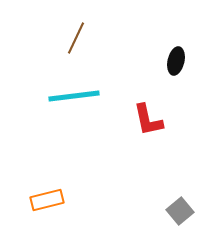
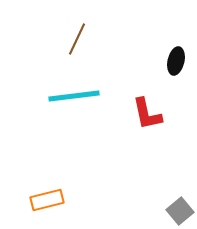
brown line: moved 1 px right, 1 px down
red L-shape: moved 1 px left, 6 px up
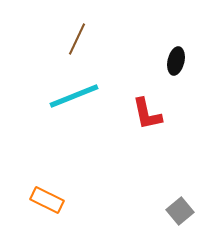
cyan line: rotated 15 degrees counterclockwise
orange rectangle: rotated 40 degrees clockwise
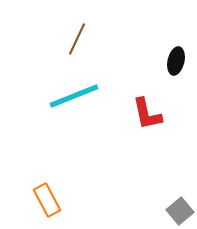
orange rectangle: rotated 36 degrees clockwise
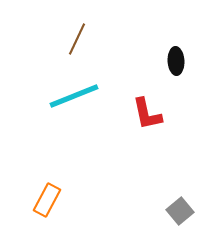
black ellipse: rotated 16 degrees counterclockwise
orange rectangle: rotated 56 degrees clockwise
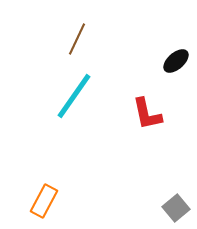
black ellipse: rotated 52 degrees clockwise
cyan line: rotated 33 degrees counterclockwise
orange rectangle: moved 3 px left, 1 px down
gray square: moved 4 px left, 3 px up
